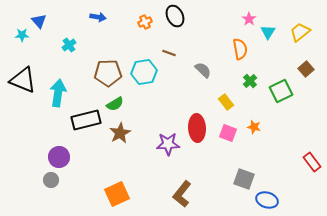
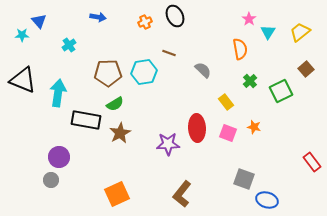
black rectangle: rotated 24 degrees clockwise
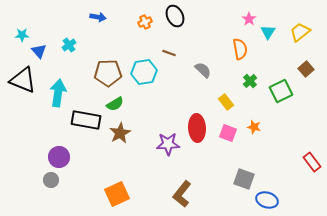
blue triangle: moved 30 px down
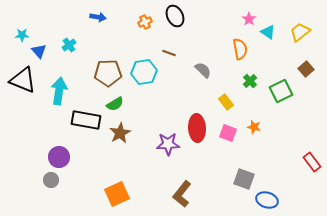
cyan triangle: rotated 28 degrees counterclockwise
cyan arrow: moved 1 px right, 2 px up
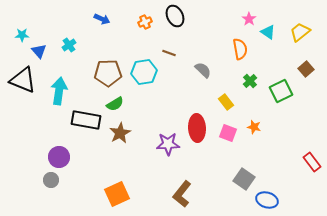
blue arrow: moved 4 px right, 2 px down; rotated 14 degrees clockwise
gray square: rotated 15 degrees clockwise
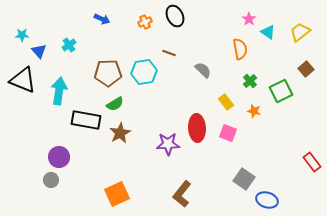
orange star: moved 16 px up
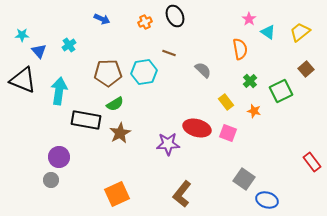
red ellipse: rotated 72 degrees counterclockwise
